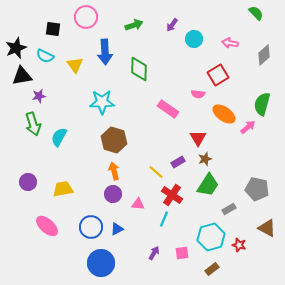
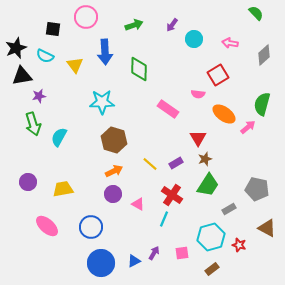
purple rectangle at (178, 162): moved 2 px left, 1 px down
orange arrow at (114, 171): rotated 78 degrees clockwise
yellow line at (156, 172): moved 6 px left, 8 px up
pink triangle at (138, 204): rotated 24 degrees clockwise
blue triangle at (117, 229): moved 17 px right, 32 px down
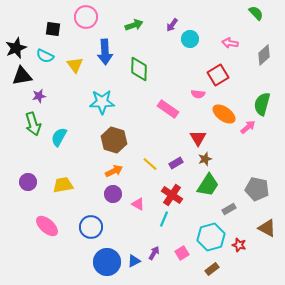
cyan circle at (194, 39): moved 4 px left
yellow trapezoid at (63, 189): moved 4 px up
pink square at (182, 253): rotated 24 degrees counterclockwise
blue circle at (101, 263): moved 6 px right, 1 px up
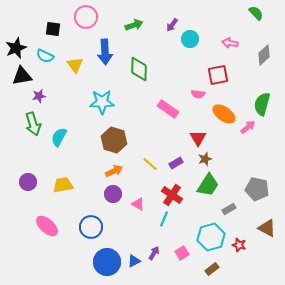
red square at (218, 75): rotated 20 degrees clockwise
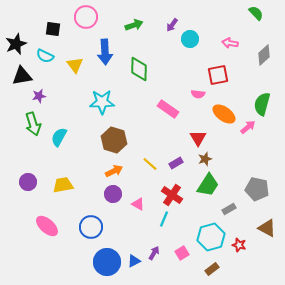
black star at (16, 48): moved 4 px up
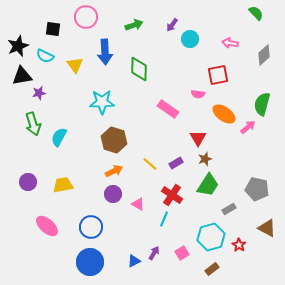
black star at (16, 44): moved 2 px right, 2 px down
purple star at (39, 96): moved 3 px up
red star at (239, 245): rotated 16 degrees clockwise
blue circle at (107, 262): moved 17 px left
